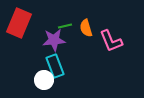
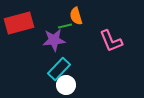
red rectangle: rotated 52 degrees clockwise
orange semicircle: moved 10 px left, 12 px up
cyan rectangle: moved 4 px right, 3 px down; rotated 65 degrees clockwise
white circle: moved 22 px right, 5 px down
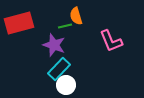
purple star: moved 5 px down; rotated 25 degrees clockwise
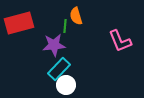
green line: rotated 72 degrees counterclockwise
pink L-shape: moved 9 px right
purple star: rotated 25 degrees counterclockwise
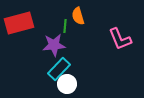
orange semicircle: moved 2 px right
pink L-shape: moved 2 px up
white circle: moved 1 px right, 1 px up
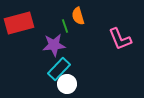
green line: rotated 24 degrees counterclockwise
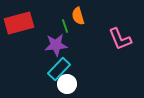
purple star: moved 2 px right
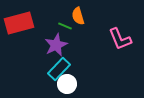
green line: rotated 48 degrees counterclockwise
purple star: rotated 20 degrees counterclockwise
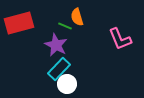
orange semicircle: moved 1 px left, 1 px down
purple star: rotated 20 degrees counterclockwise
